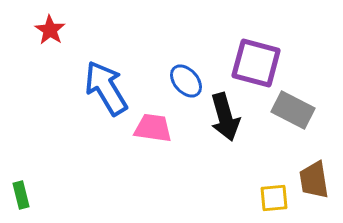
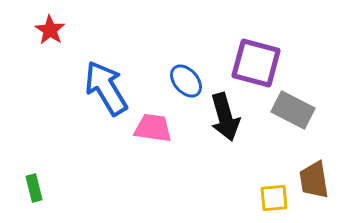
green rectangle: moved 13 px right, 7 px up
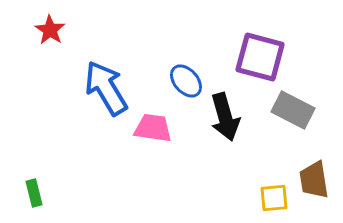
purple square: moved 4 px right, 6 px up
green rectangle: moved 5 px down
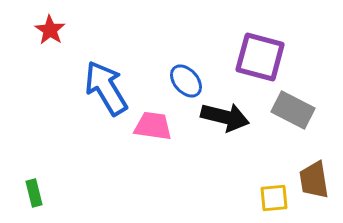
black arrow: rotated 60 degrees counterclockwise
pink trapezoid: moved 2 px up
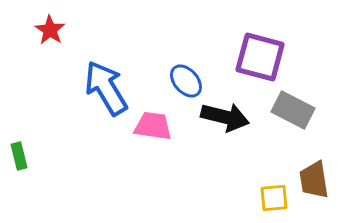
green rectangle: moved 15 px left, 37 px up
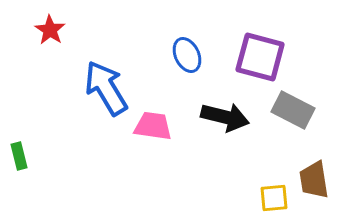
blue ellipse: moved 1 px right, 26 px up; rotated 16 degrees clockwise
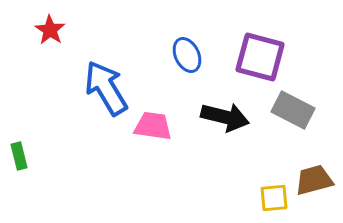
brown trapezoid: rotated 84 degrees clockwise
